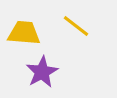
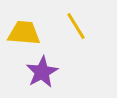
yellow line: rotated 20 degrees clockwise
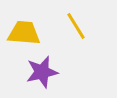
purple star: rotated 16 degrees clockwise
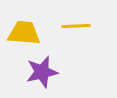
yellow line: rotated 60 degrees counterclockwise
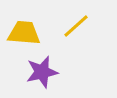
yellow line: rotated 40 degrees counterclockwise
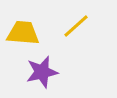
yellow trapezoid: moved 1 px left
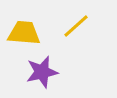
yellow trapezoid: moved 1 px right
